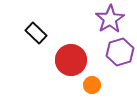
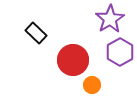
purple hexagon: rotated 12 degrees counterclockwise
red circle: moved 2 px right
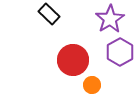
black rectangle: moved 13 px right, 19 px up
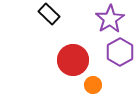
orange circle: moved 1 px right
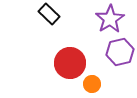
purple hexagon: rotated 16 degrees clockwise
red circle: moved 3 px left, 3 px down
orange circle: moved 1 px left, 1 px up
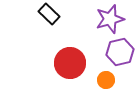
purple star: rotated 16 degrees clockwise
orange circle: moved 14 px right, 4 px up
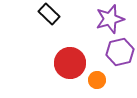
orange circle: moved 9 px left
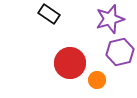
black rectangle: rotated 10 degrees counterclockwise
